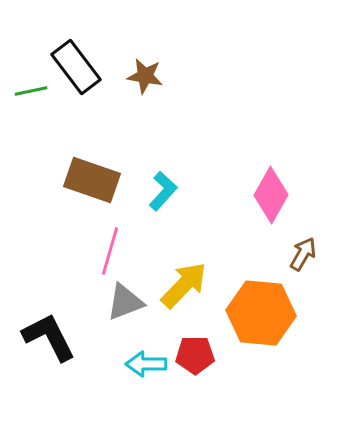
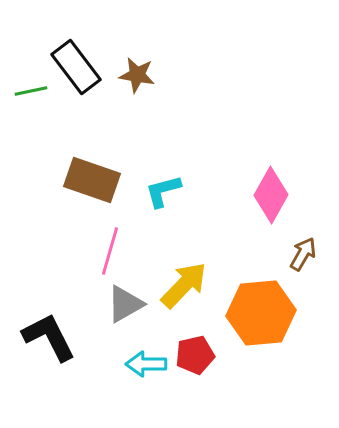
brown star: moved 8 px left, 1 px up
cyan L-shape: rotated 147 degrees counterclockwise
gray triangle: moved 2 px down; rotated 9 degrees counterclockwise
orange hexagon: rotated 10 degrees counterclockwise
red pentagon: rotated 12 degrees counterclockwise
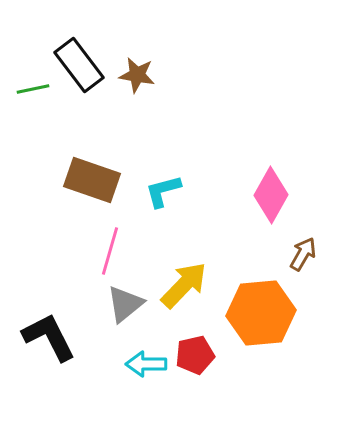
black rectangle: moved 3 px right, 2 px up
green line: moved 2 px right, 2 px up
gray triangle: rotated 9 degrees counterclockwise
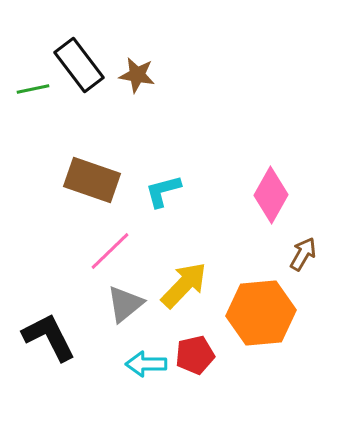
pink line: rotated 30 degrees clockwise
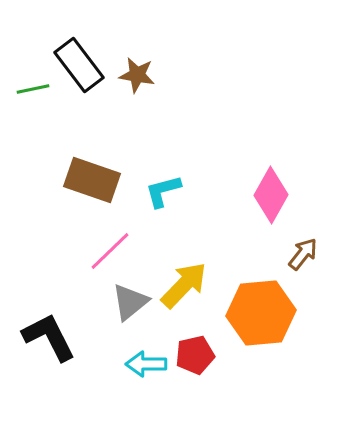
brown arrow: rotated 8 degrees clockwise
gray triangle: moved 5 px right, 2 px up
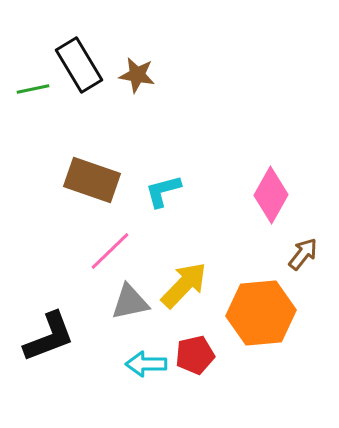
black rectangle: rotated 6 degrees clockwise
gray triangle: rotated 27 degrees clockwise
black L-shape: rotated 96 degrees clockwise
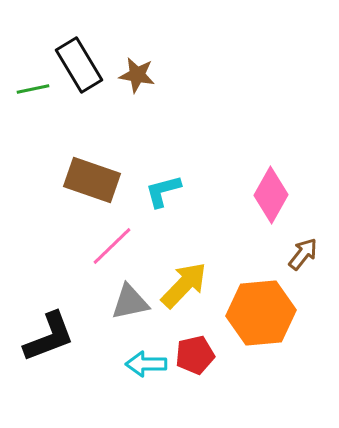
pink line: moved 2 px right, 5 px up
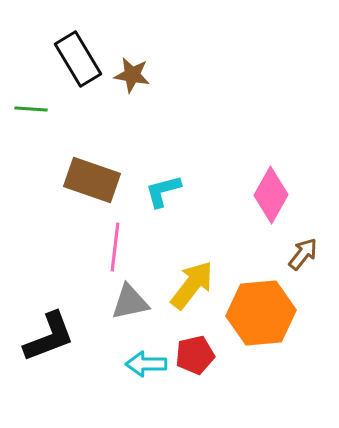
black rectangle: moved 1 px left, 6 px up
brown star: moved 5 px left
green line: moved 2 px left, 20 px down; rotated 16 degrees clockwise
pink line: moved 3 px right, 1 px down; rotated 39 degrees counterclockwise
yellow arrow: moved 8 px right; rotated 6 degrees counterclockwise
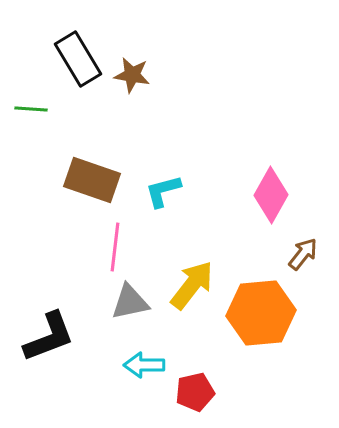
red pentagon: moved 37 px down
cyan arrow: moved 2 px left, 1 px down
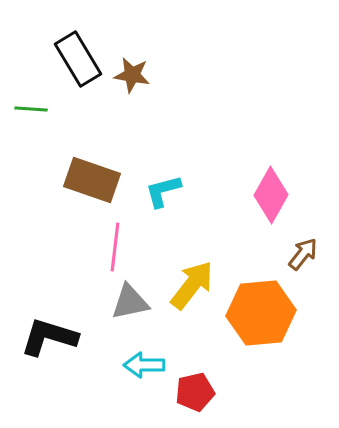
black L-shape: rotated 142 degrees counterclockwise
